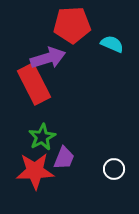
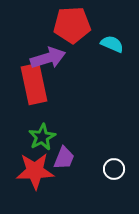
red rectangle: rotated 15 degrees clockwise
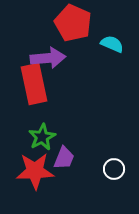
red pentagon: moved 1 px right, 2 px up; rotated 27 degrees clockwise
purple arrow: rotated 12 degrees clockwise
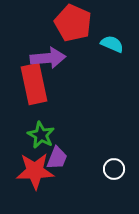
green star: moved 1 px left, 2 px up; rotated 16 degrees counterclockwise
purple trapezoid: moved 7 px left
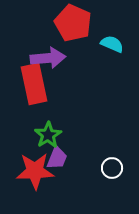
green star: moved 7 px right; rotated 12 degrees clockwise
white circle: moved 2 px left, 1 px up
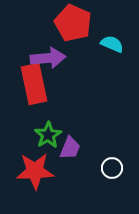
purple trapezoid: moved 13 px right, 10 px up
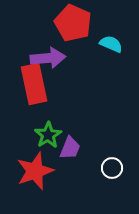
cyan semicircle: moved 1 px left
red star: rotated 18 degrees counterclockwise
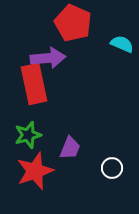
cyan semicircle: moved 11 px right
green star: moved 20 px left; rotated 16 degrees clockwise
